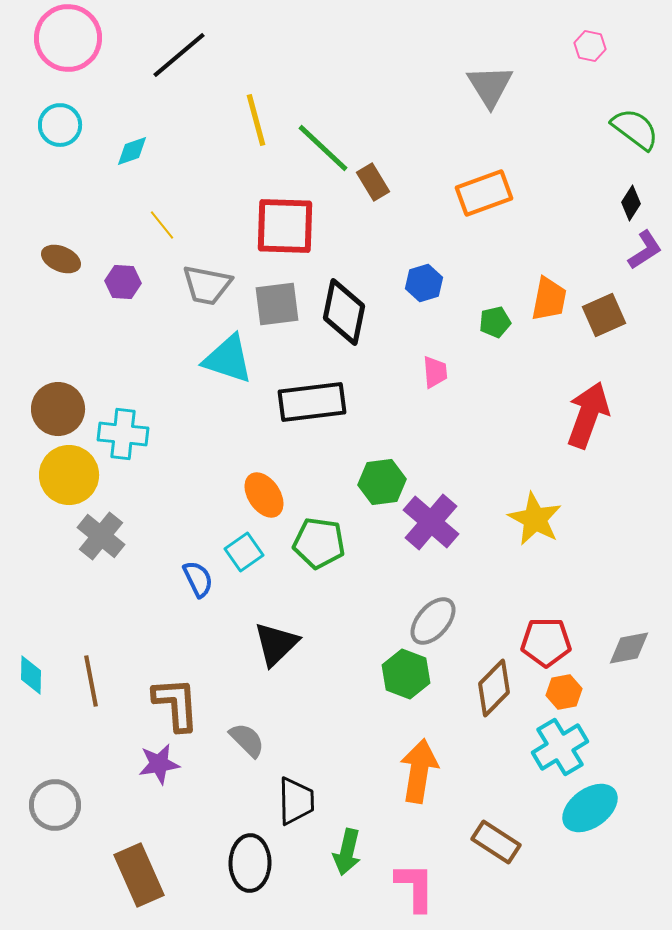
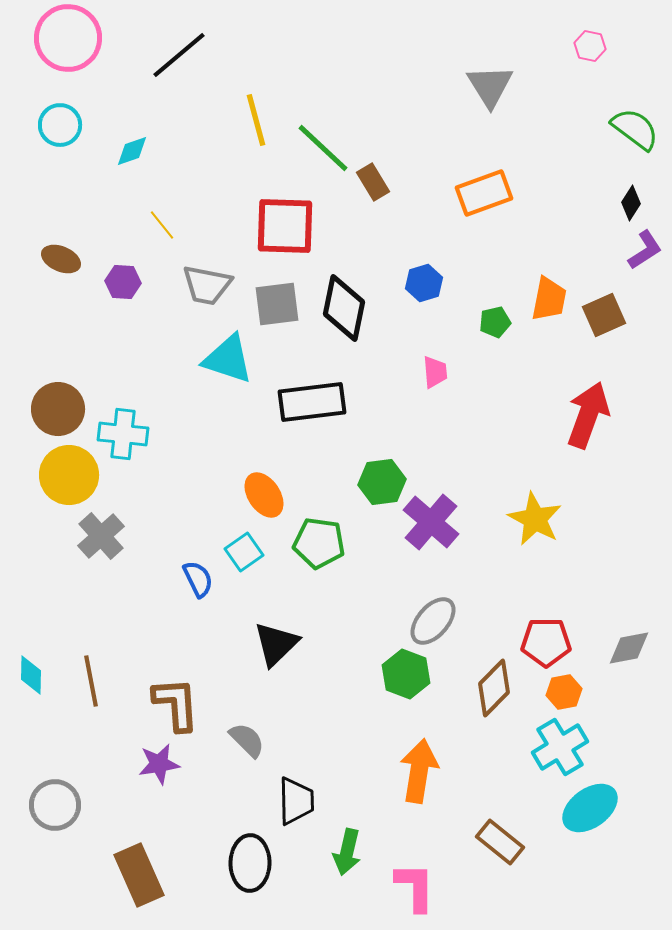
black diamond at (344, 312): moved 4 px up
gray cross at (101, 536): rotated 9 degrees clockwise
brown rectangle at (496, 842): moved 4 px right; rotated 6 degrees clockwise
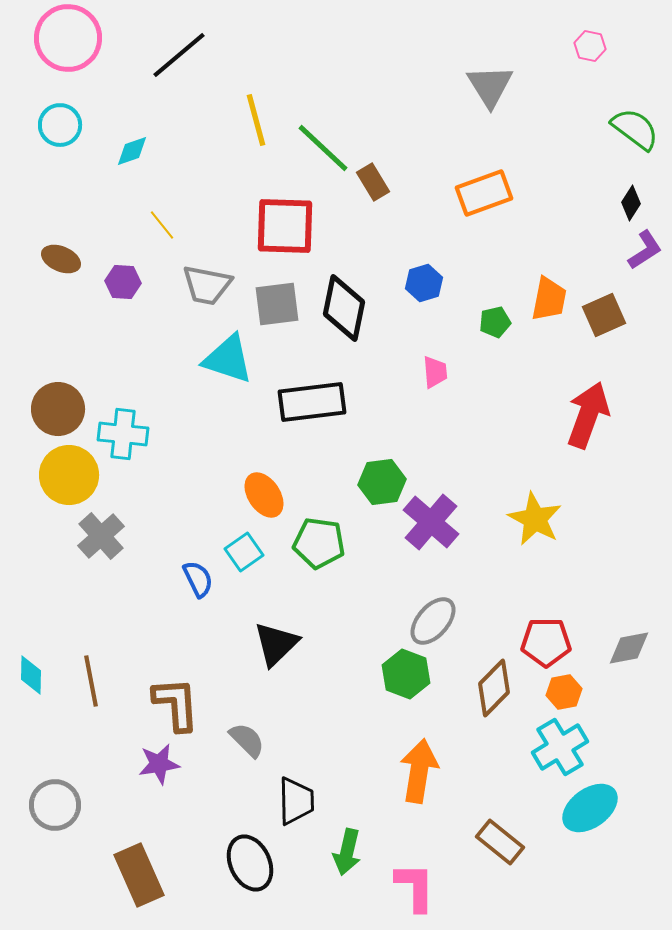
black ellipse at (250, 863): rotated 26 degrees counterclockwise
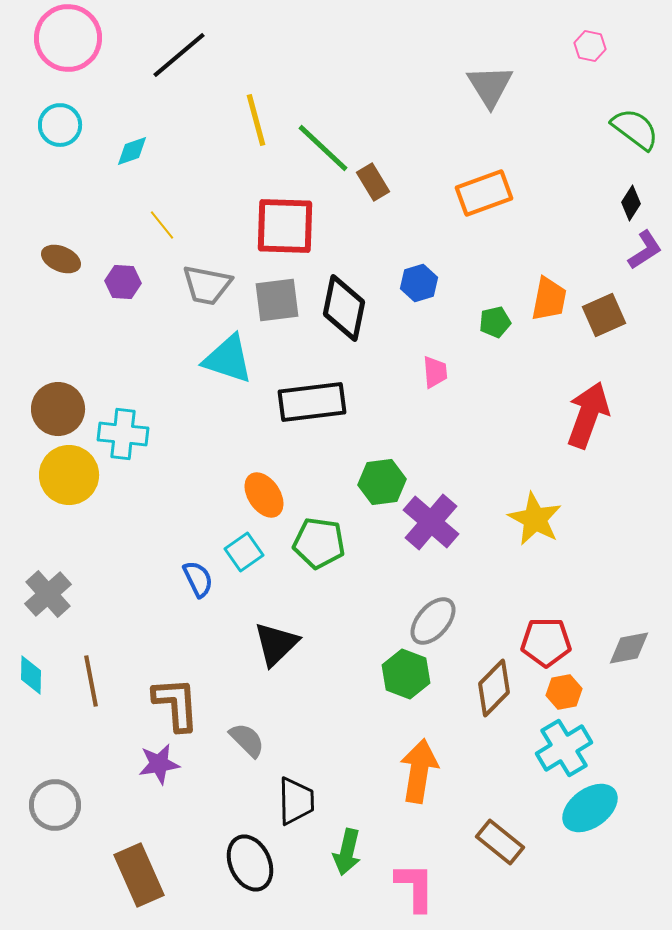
blue hexagon at (424, 283): moved 5 px left
gray square at (277, 304): moved 4 px up
gray cross at (101, 536): moved 53 px left, 58 px down
cyan cross at (560, 747): moved 4 px right, 1 px down
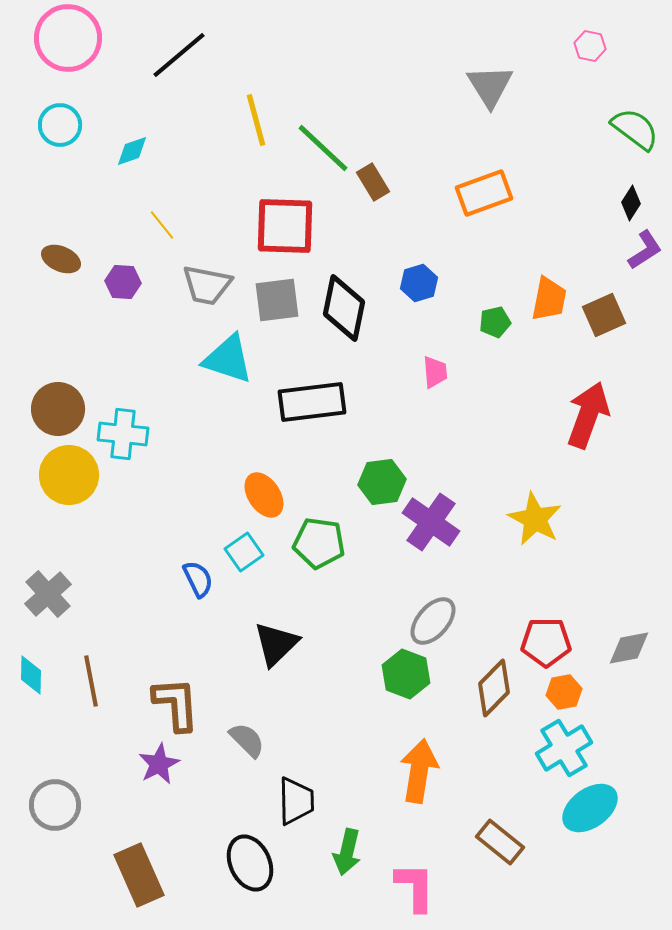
purple cross at (431, 522): rotated 6 degrees counterclockwise
purple star at (159, 764): rotated 18 degrees counterclockwise
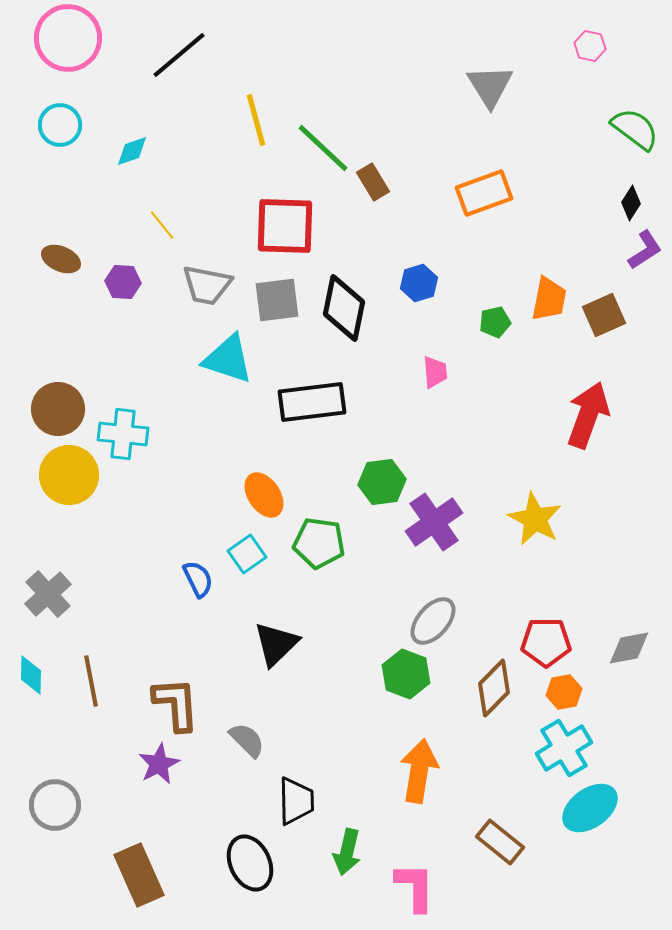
purple cross at (431, 522): moved 3 px right; rotated 20 degrees clockwise
cyan square at (244, 552): moved 3 px right, 2 px down
